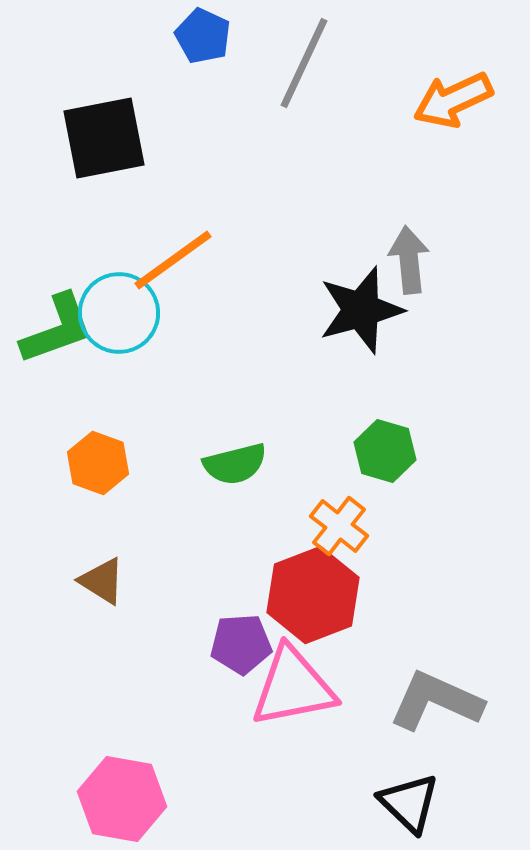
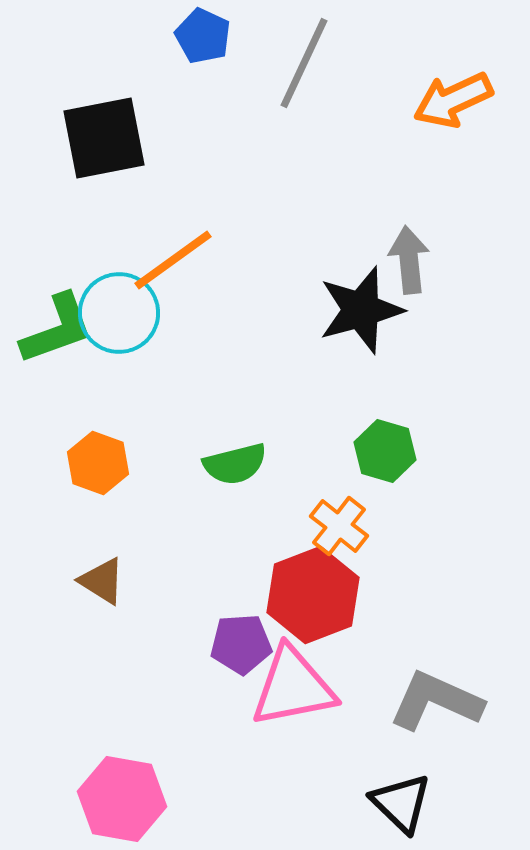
black triangle: moved 8 px left
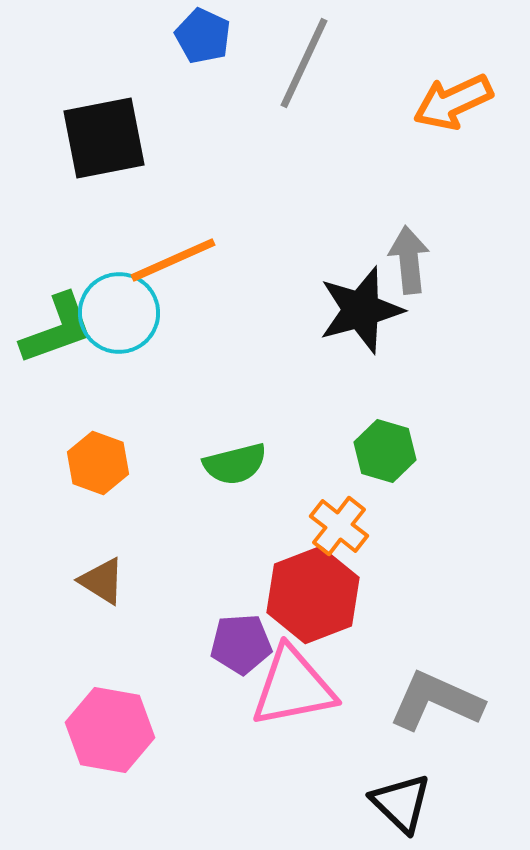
orange arrow: moved 2 px down
orange line: rotated 12 degrees clockwise
pink hexagon: moved 12 px left, 69 px up
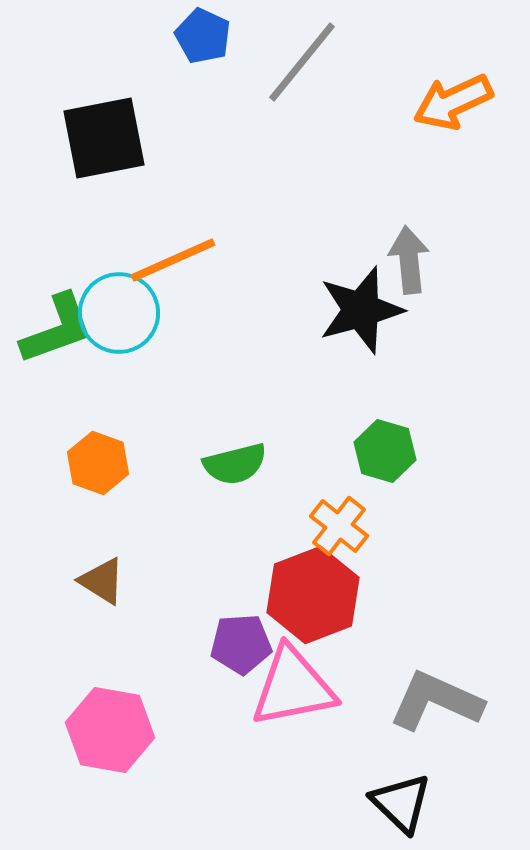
gray line: moved 2 px left, 1 px up; rotated 14 degrees clockwise
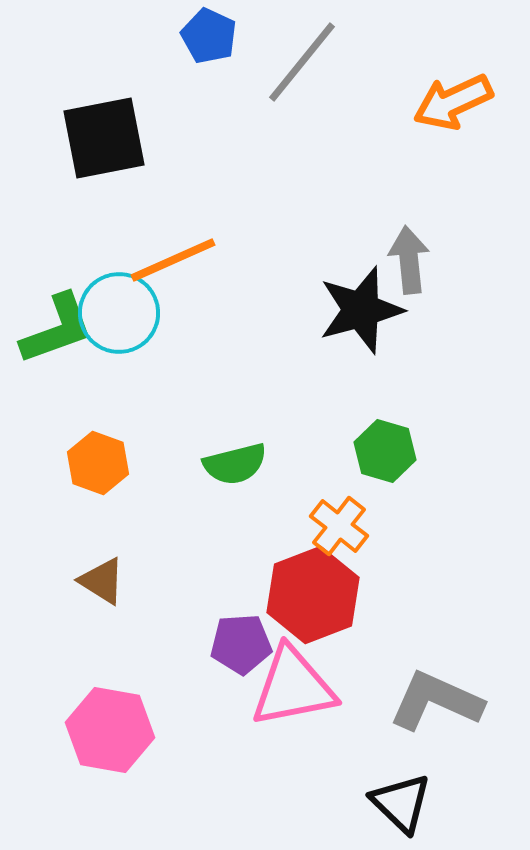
blue pentagon: moved 6 px right
